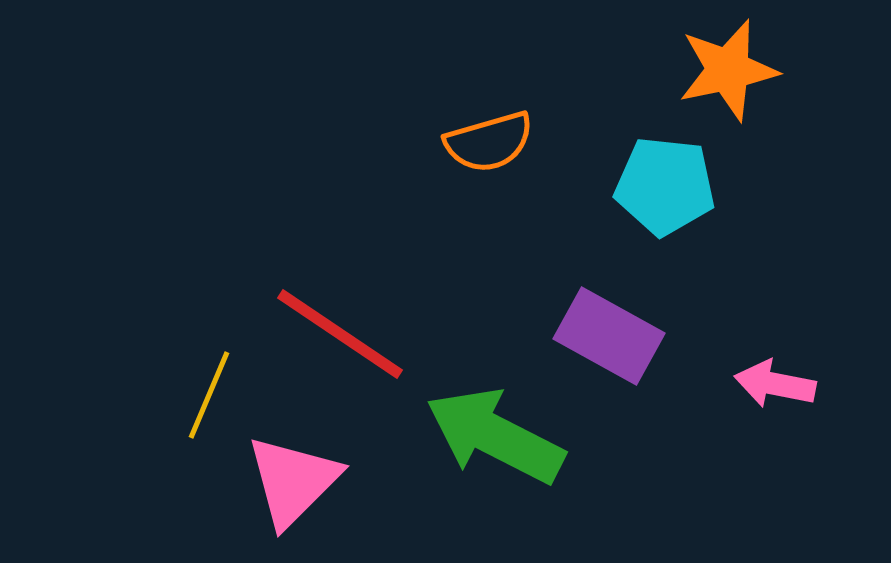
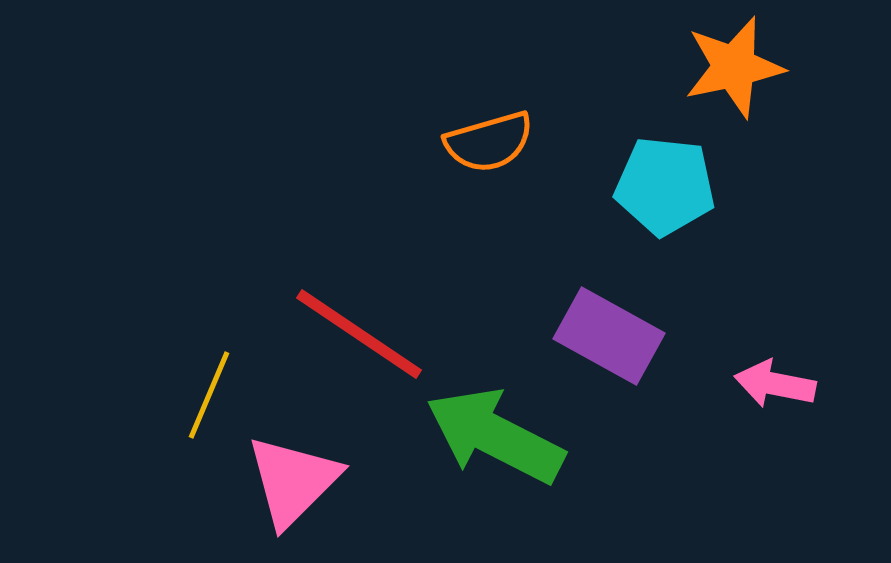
orange star: moved 6 px right, 3 px up
red line: moved 19 px right
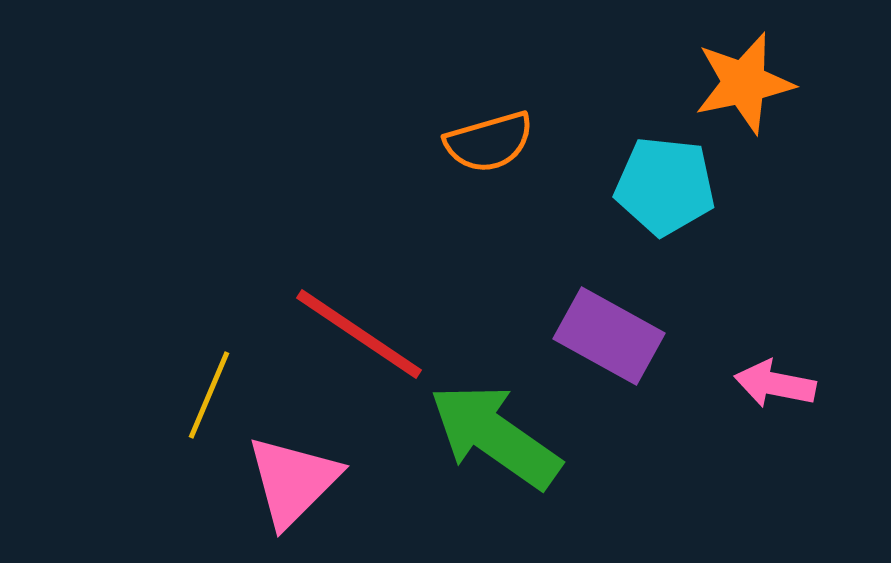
orange star: moved 10 px right, 16 px down
green arrow: rotated 8 degrees clockwise
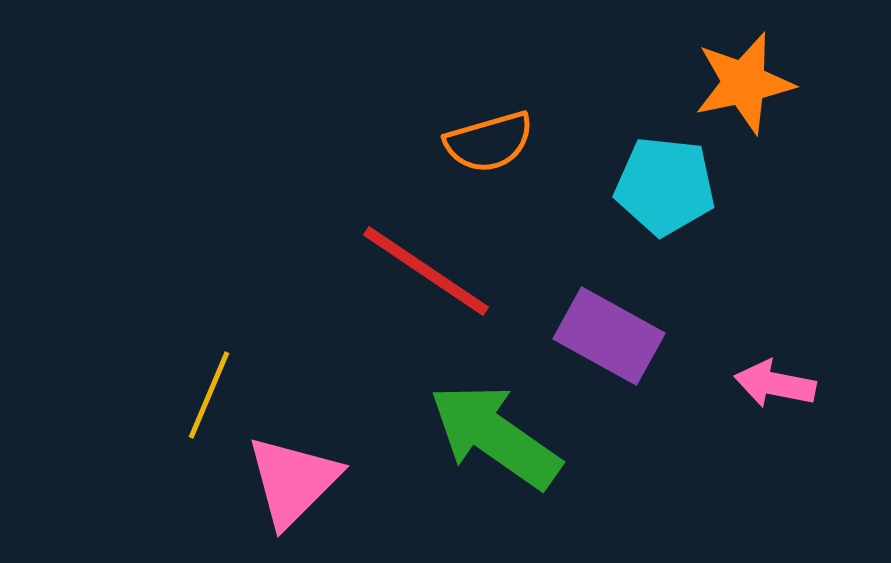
red line: moved 67 px right, 63 px up
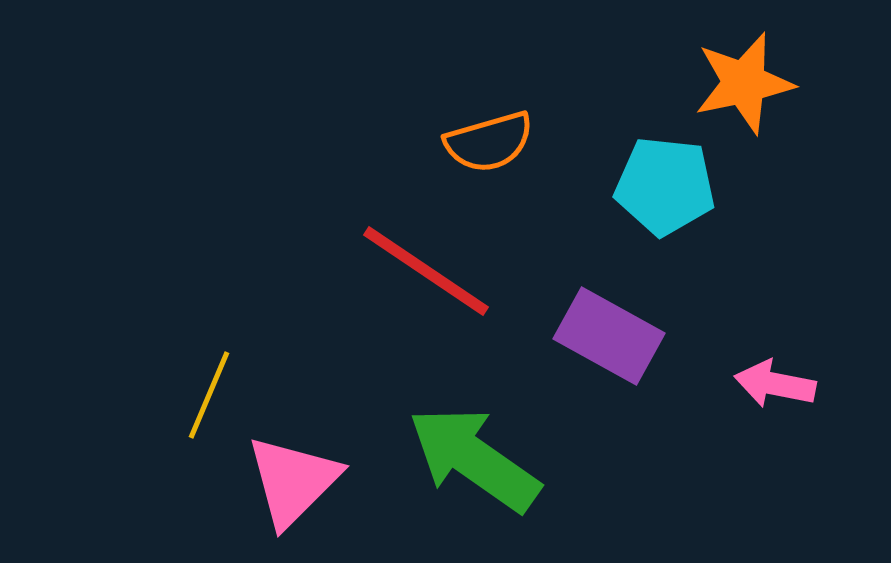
green arrow: moved 21 px left, 23 px down
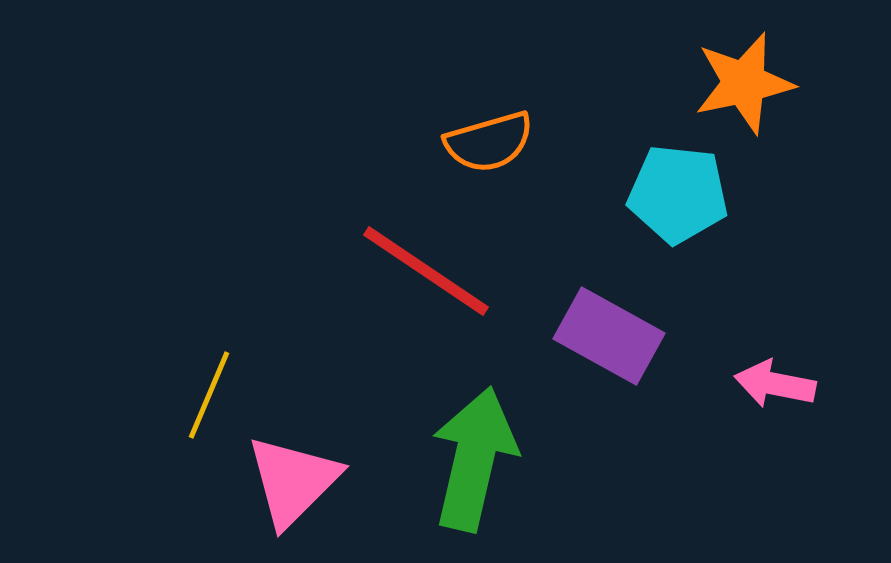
cyan pentagon: moved 13 px right, 8 px down
green arrow: rotated 68 degrees clockwise
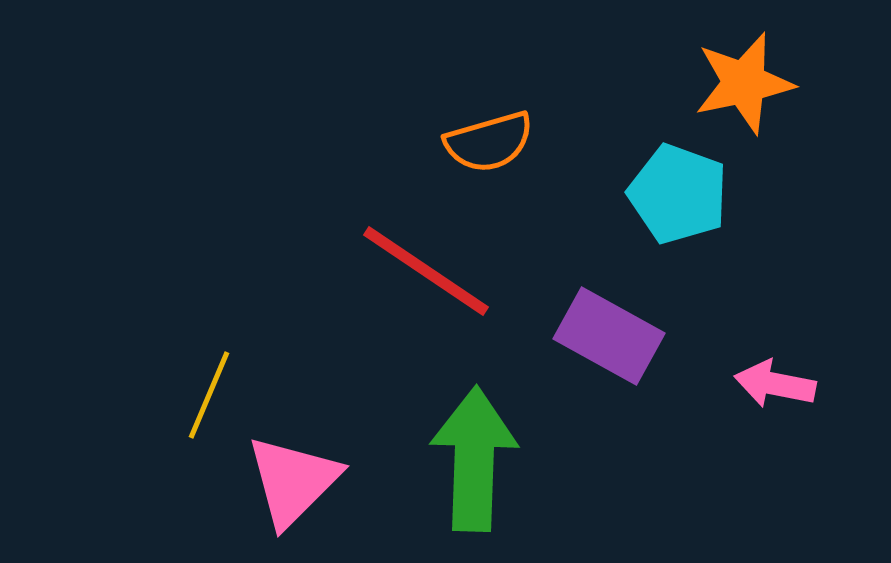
cyan pentagon: rotated 14 degrees clockwise
green arrow: rotated 11 degrees counterclockwise
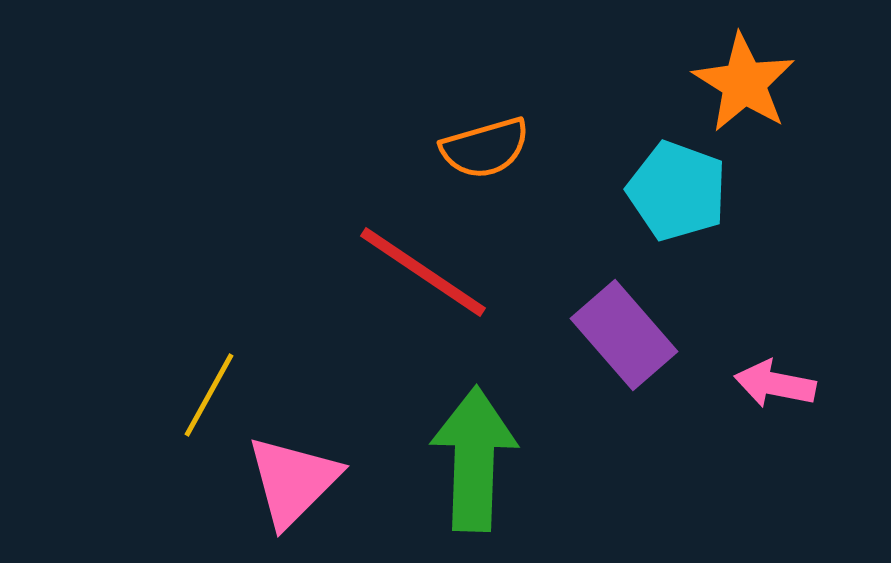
orange star: rotated 28 degrees counterclockwise
orange semicircle: moved 4 px left, 6 px down
cyan pentagon: moved 1 px left, 3 px up
red line: moved 3 px left, 1 px down
purple rectangle: moved 15 px right, 1 px up; rotated 20 degrees clockwise
yellow line: rotated 6 degrees clockwise
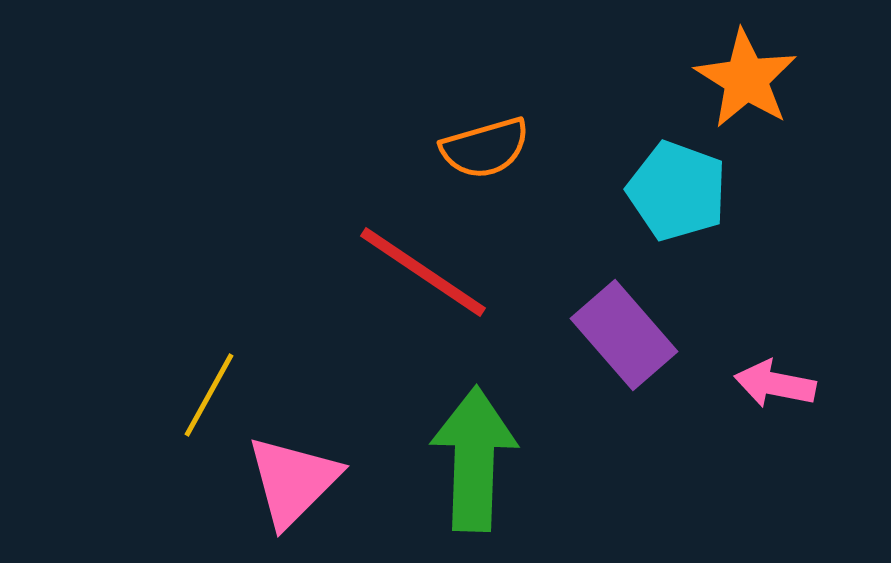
orange star: moved 2 px right, 4 px up
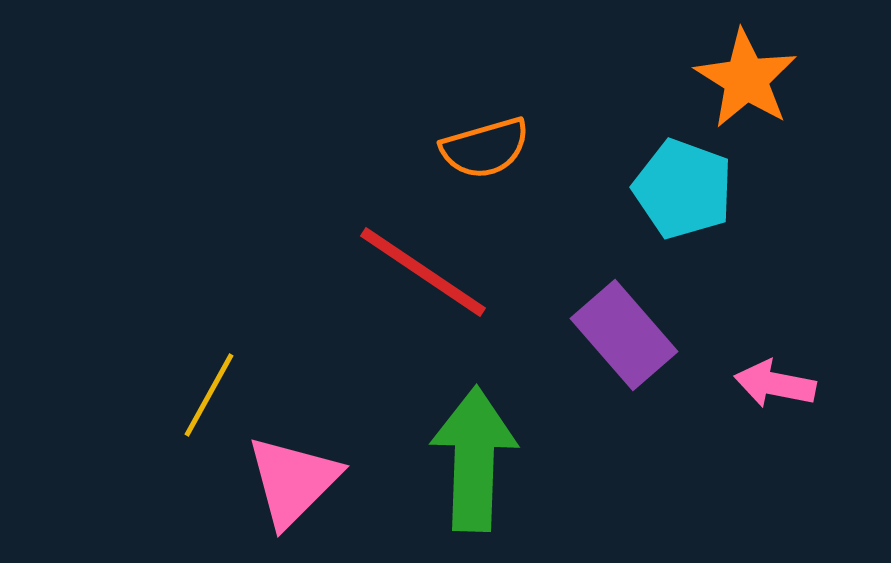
cyan pentagon: moved 6 px right, 2 px up
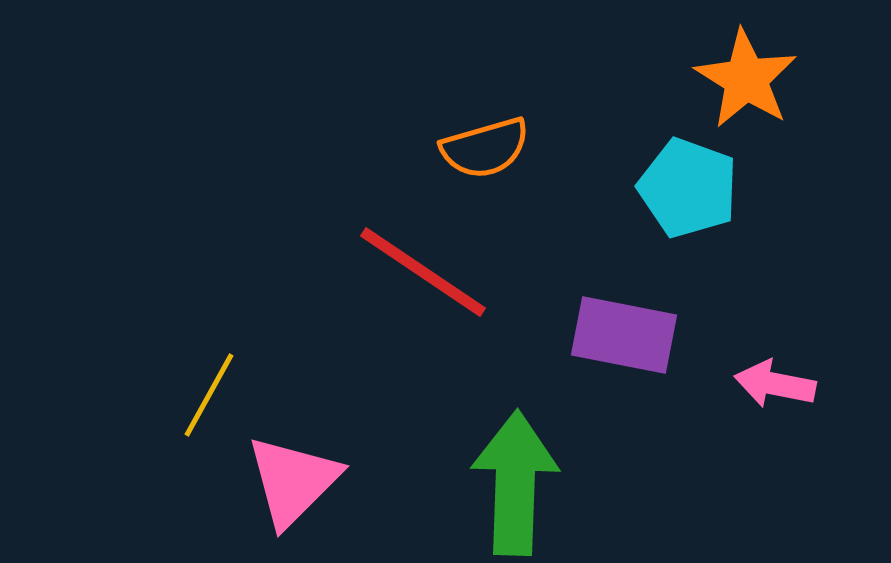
cyan pentagon: moved 5 px right, 1 px up
purple rectangle: rotated 38 degrees counterclockwise
green arrow: moved 41 px right, 24 px down
